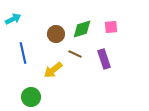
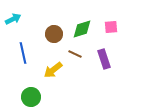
brown circle: moved 2 px left
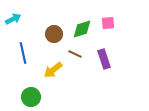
pink square: moved 3 px left, 4 px up
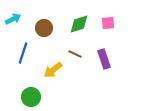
green diamond: moved 3 px left, 5 px up
brown circle: moved 10 px left, 6 px up
blue line: rotated 30 degrees clockwise
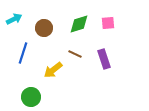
cyan arrow: moved 1 px right
